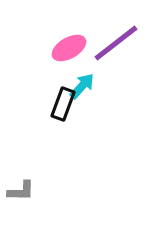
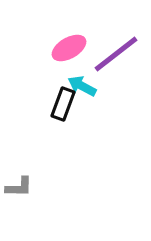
purple line: moved 11 px down
cyan arrow: rotated 104 degrees counterclockwise
gray L-shape: moved 2 px left, 4 px up
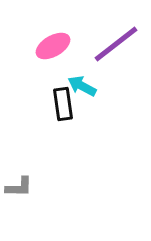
pink ellipse: moved 16 px left, 2 px up
purple line: moved 10 px up
black rectangle: rotated 28 degrees counterclockwise
